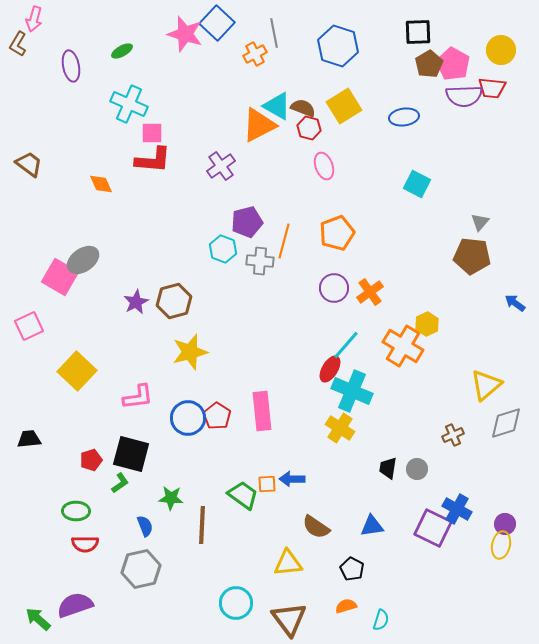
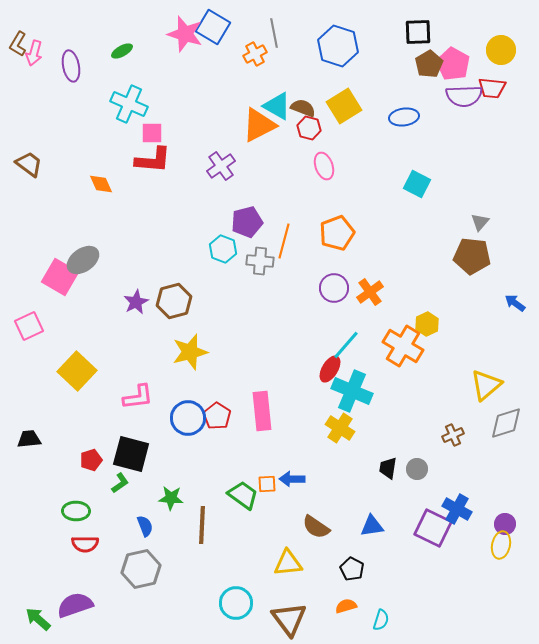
pink arrow at (34, 19): moved 34 px down
blue square at (217, 23): moved 4 px left, 4 px down; rotated 12 degrees counterclockwise
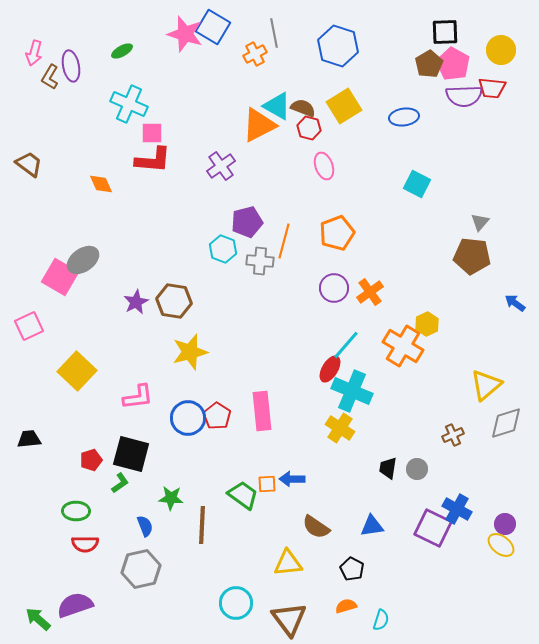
black square at (418, 32): moved 27 px right
brown L-shape at (18, 44): moved 32 px right, 33 px down
brown hexagon at (174, 301): rotated 24 degrees clockwise
yellow ellipse at (501, 545): rotated 64 degrees counterclockwise
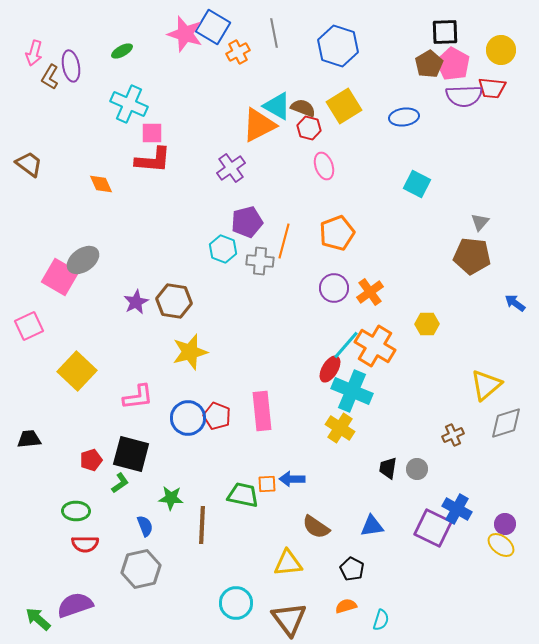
orange cross at (255, 54): moved 17 px left, 2 px up
purple cross at (221, 166): moved 10 px right, 2 px down
yellow hexagon at (427, 324): rotated 25 degrees clockwise
orange cross at (403, 346): moved 28 px left
red pentagon at (217, 416): rotated 12 degrees counterclockwise
green trapezoid at (243, 495): rotated 24 degrees counterclockwise
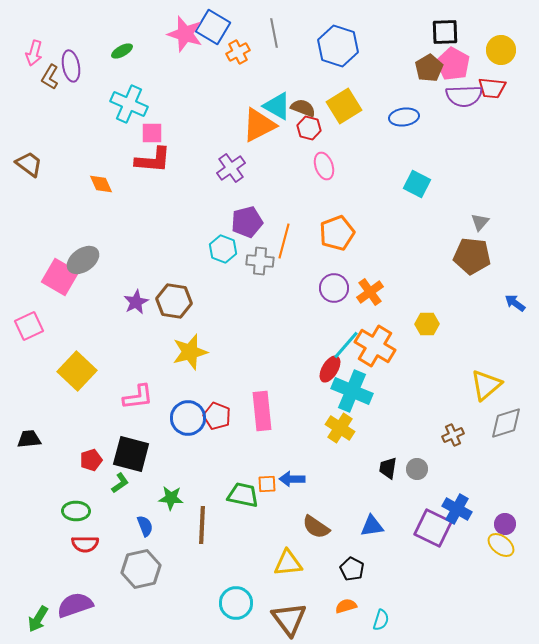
brown pentagon at (429, 64): moved 4 px down
green arrow at (38, 619): rotated 100 degrees counterclockwise
